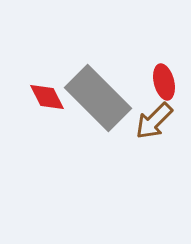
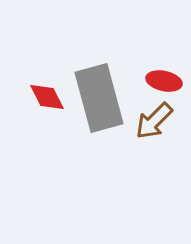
red ellipse: moved 1 px up; rotated 64 degrees counterclockwise
gray rectangle: moved 1 px right; rotated 30 degrees clockwise
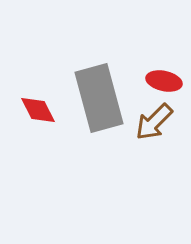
red diamond: moved 9 px left, 13 px down
brown arrow: moved 1 px down
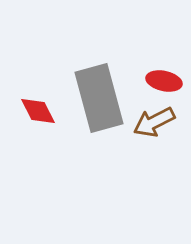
red diamond: moved 1 px down
brown arrow: rotated 18 degrees clockwise
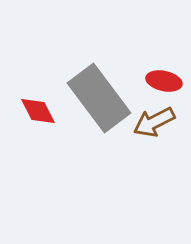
gray rectangle: rotated 22 degrees counterclockwise
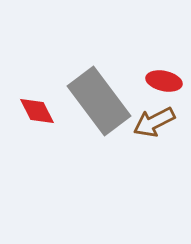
gray rectangle: moved 3 px down
red diamond: moved 1 px left
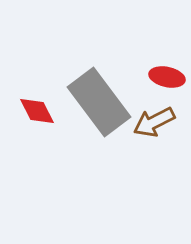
red ellipse: moved 3 px right, 4 px up
gray rectangle: moved 1 px down
